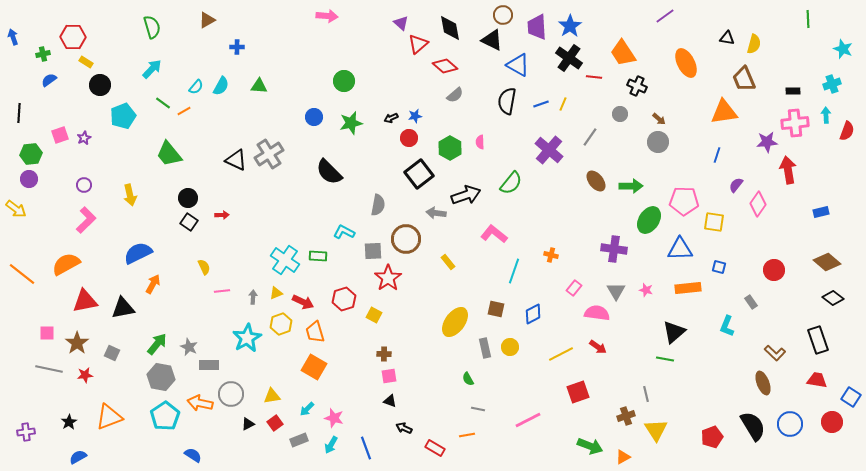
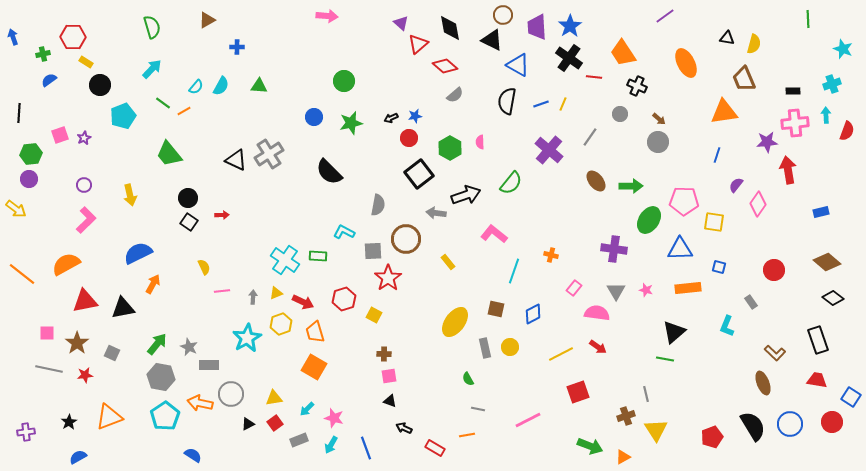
yellow triangle at (272, 396): moved 2 px right, 2 px down
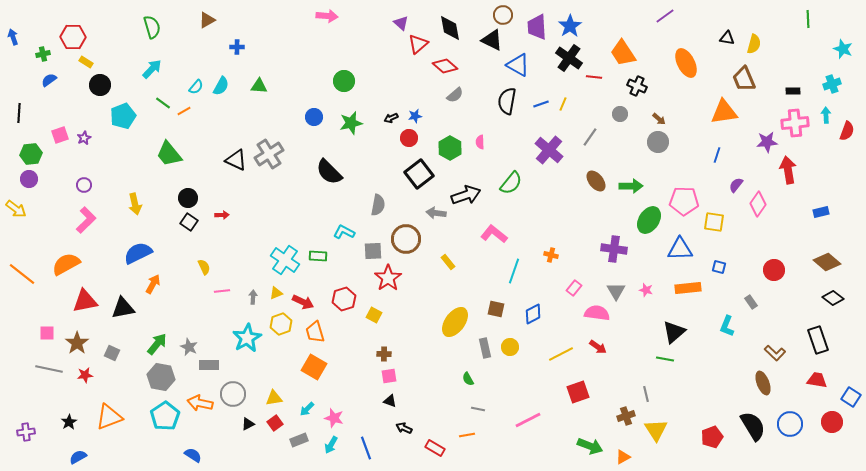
yellow arrow at (130, 195): moved 5 px right, 9 px down
gray circle at (231, 394): moved 2 px right
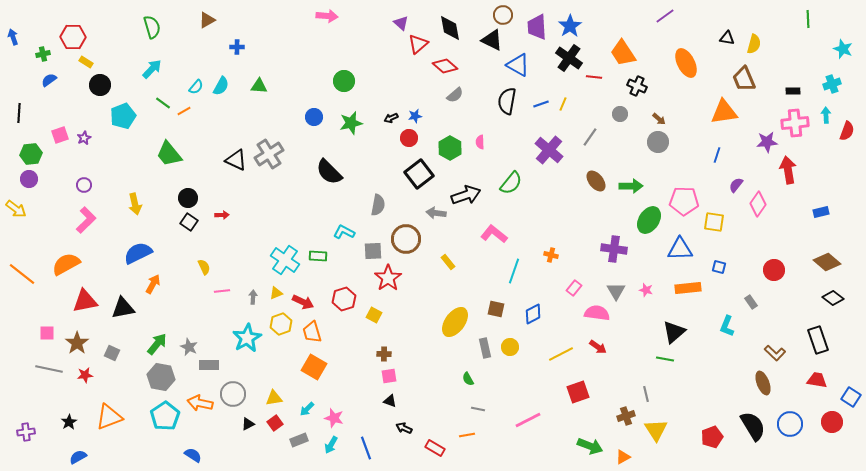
orange trapezoid at (315, 332): moved 3 px left
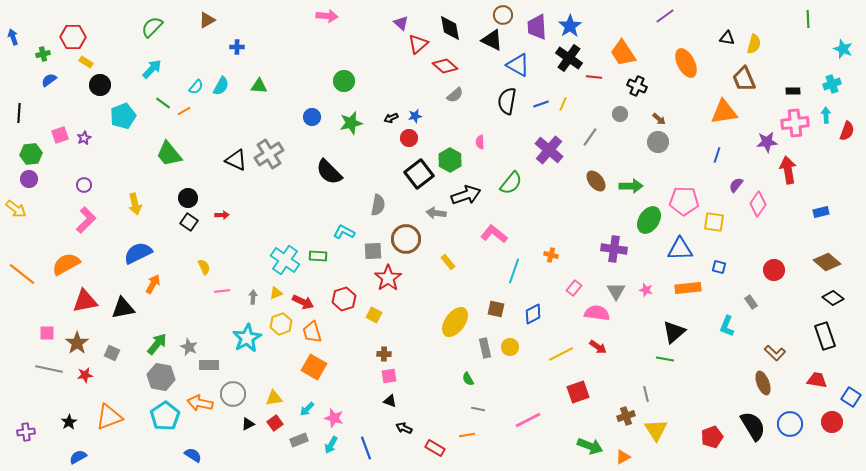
green semicircle at (152, 27): rotated 120 degrees counterclockwise
blue circle at (314, 117): moved 2 px left
green hexagon at (450, 148): moved 12 px down
black rectangle at (818, 340): moved 7 px right, 4 px up
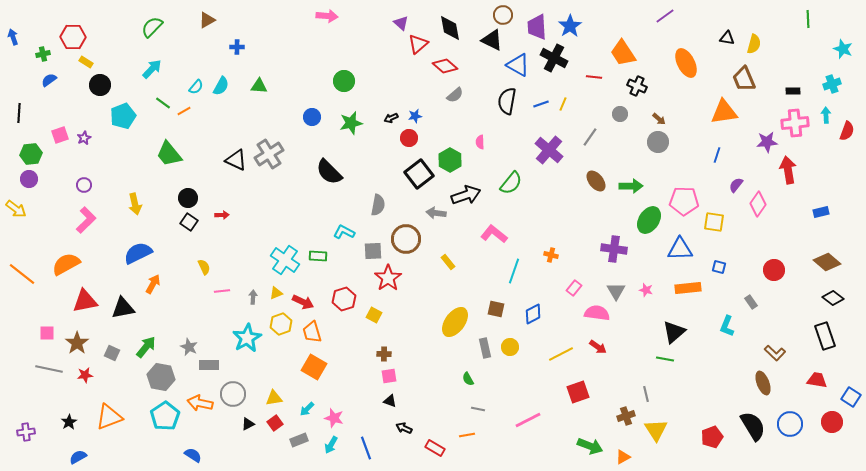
black cross at (569, 58): moved 15 px left; rotated 8 degrees counterclockwise
green arrow at (157, 344): moved 11 px left, 3 px down
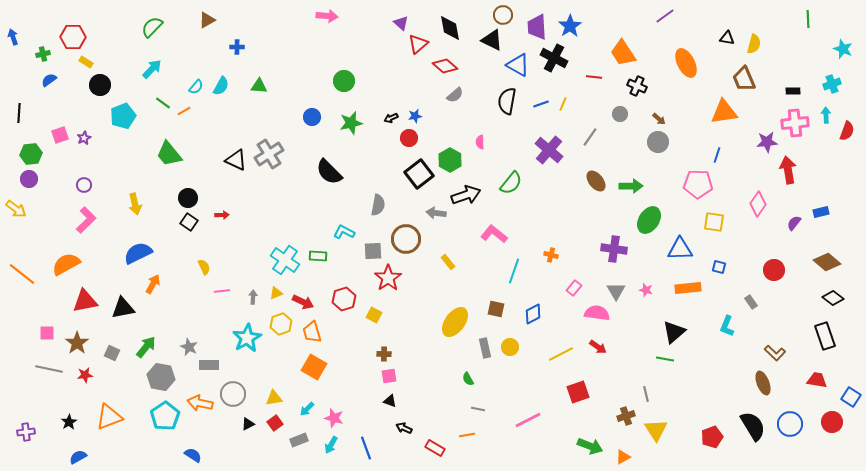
purple semicircle at (736, 185): moved 58 px right, 38 px down
pink pentagon at (684, 201): moved 14 px right, 17 px up
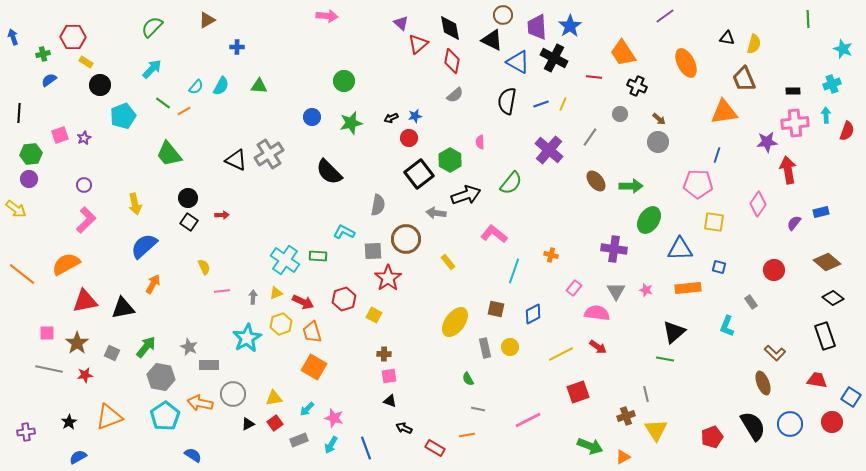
blue triangle at (518, 65): moved 3 px up
red diamond at (445, 66): moved 7 px right, 5 px up; rotated 60 degrees clockwise
blue semicircle at (138, 253): moved 6 px right, 7 px up; rotated 16 degrees counterclockwise
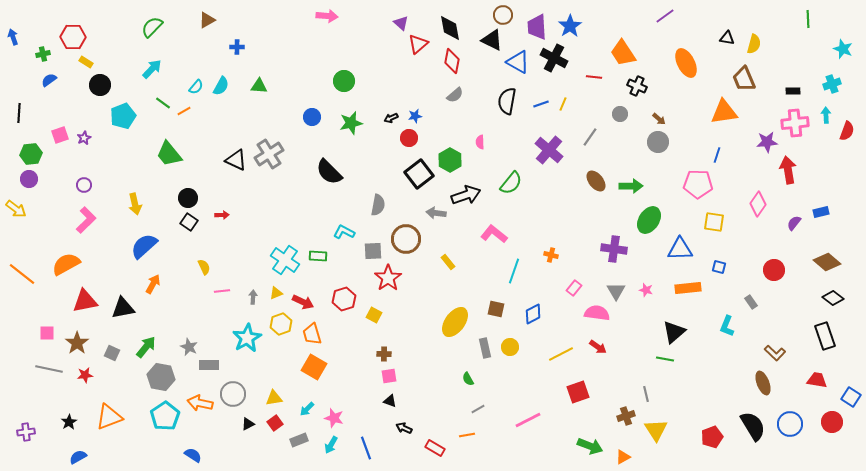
orange trapezoid at (312, 332): moved 2 px down
gray line at (478, 409): rotated 40 degrees counterclockwise
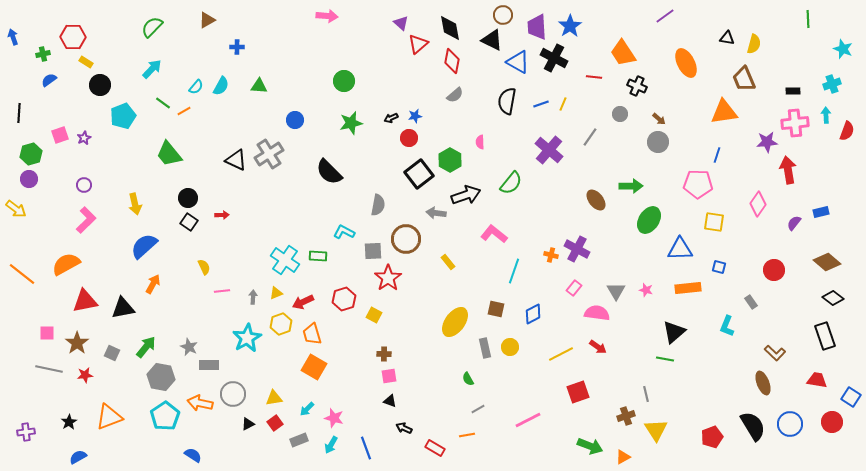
blue circle at (312, 117): moved 17 px left, 3 px down
green hexagon at (31, 154): rotated 10 degrees counterclockwise
brown ellipse at (596, 181): moved 19 px down
purple cross at (614, 249): moved 37 px left; rotated 20 degrees clockwise
red arrow at (303, 302): rotated 130 degrees clockwise
